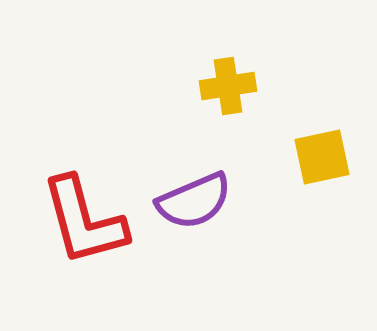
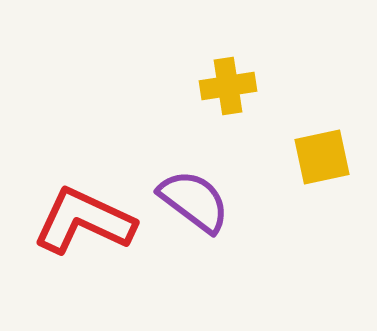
purple semicircle: rotated 120 degrees counterclockwise
red L-shape: rotated 130 degrees clockwise
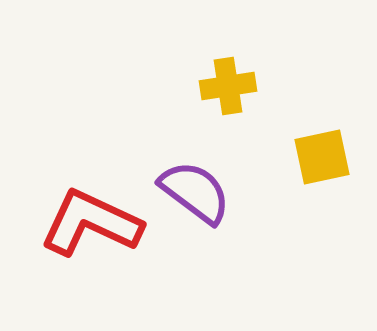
purple semicircle: moved 1 px right, 9 px up
red L-shape: moved 7 px right, 2 px down
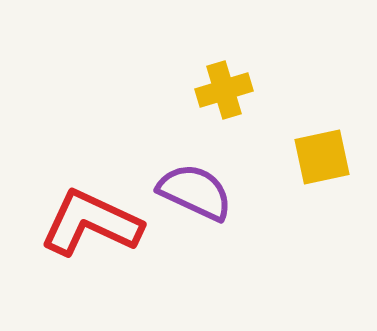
yellow cross: moved 4 px left, 4 px down; rotated 8 degrees counterclockwise
purple semicircle: rotated 12 degrees counterclockwise
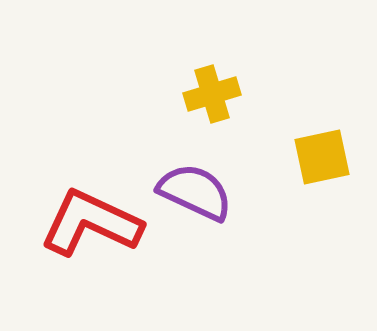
yellow cross: moved 12 px left, 4 px down
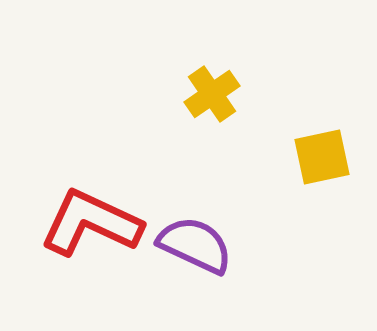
yellow cross: rotated 18 degrees counterclockwise
purple semicircle: moved 53 px down
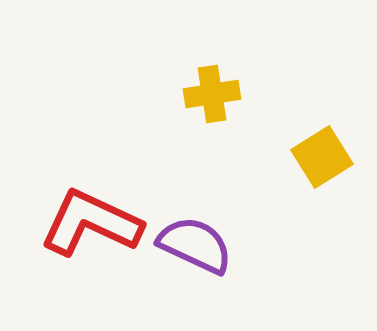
yellow cross: rotated 26 degrees clockwise
yellow square: rotated 20 degrees counterclockwise
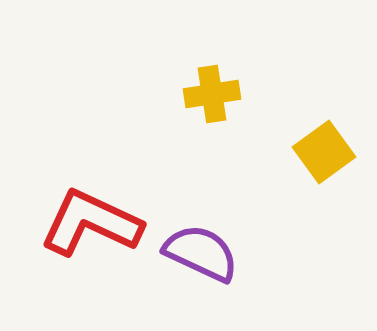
yellow square: moved 2 px right, 5 px up; rotated 4 degrees counterclockwise
purple semicircle: moved 6 px right, 8 px down
